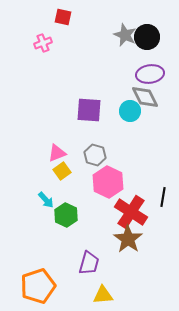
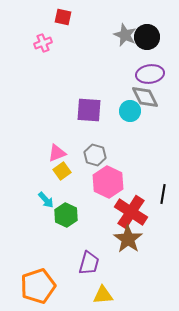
black line: moved 3 px up
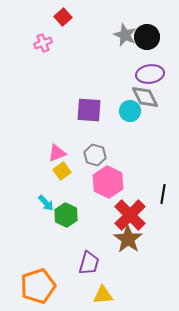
red square: rotated 36 degrees clockwise
cyan arrow: moved 3 px down
red cross: moved 1 px left, 3 px down; rotated 12 degrees clockwise
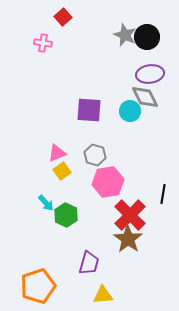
pink cross: rotated 30 degrees clockwise
pink hexagon: rotated 24 degrees clockwise
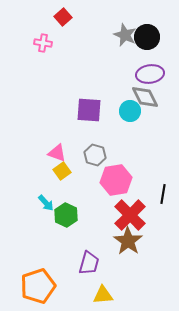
pink triangle: rotated 42 degrees clockwise
pink hexagon: moved 8 px right, 2 px up
brown star: moved 2 px down
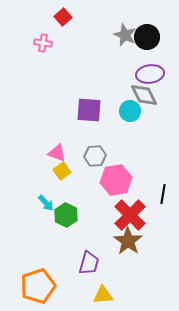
gray diamond: moved 1 px left, 2 px up
gray hexagon: moved 1 px down; rotated 20 degrees counterclockwise
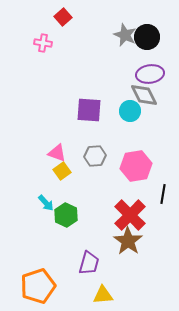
pink hexagon: moved 20 px right, 14 px up
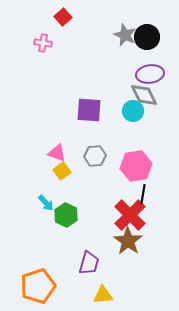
cyan circle: moved 3 px right
black line: moved 20 px left
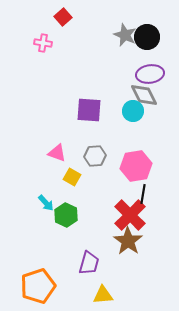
yellow square: moved 10 px right, 6 px down; rotated 24 degrees counterclockwise
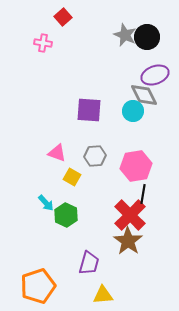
purple ellipse: moved 5 px right, 1 px down; rotated 12 degrees counterclockwise
